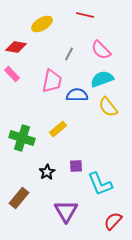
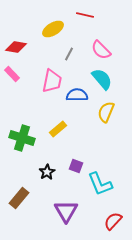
yellow ellipse: moved 11 px right, 5 px down
cyan semicircle: rotated 70 degrees clockwise
yellow semicircle: moved 2 px left, 5 px down; rotated 60 degrees clockwise
purple square: rotated 24 degrees clockwise
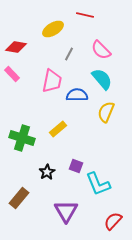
cyan L-shape: moved 2 px left
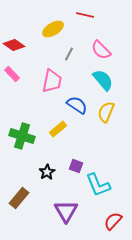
red diamond: moved 2 px left, 2 px up; rotated 25 degrees clockwise
cyan semicircle: moved 1 px right, 1 px down
blue semicircle: moved 10 px down; rotated 35 degrees clockwise
green cross: moved 2 px up
cyan L-shape: moved 1 px down
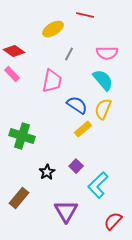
red diamond: moved 6 px down
pink semicircle: moved 6 px right, 3 px down; rotated 45 degrees counterclockwise
yellow semicircle: moved 3 px left, 3 px up
yellow rectangle: moved 25 px right
purple square: rotated 24 degrees clockwise
cyan L-shape: rotated 68 degrees clockwise
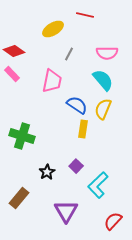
yellow rectangle: rotated 42 degrees counterclockwise
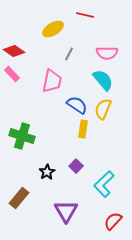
cyan L-shape: moved 6 px right, 1 px up
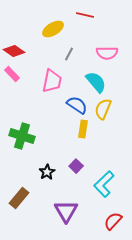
cyan semicircle: moved 7 px left, 2 px down
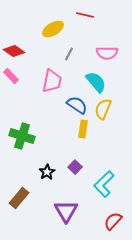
pink rectangle: moved 1 px left, 2 px down
purple square: moved 1 px left, 1 px down
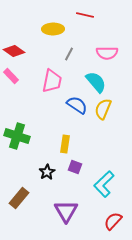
yellow ellipse: rotated 30 degrees clockwise
yellow rectangle: moved 18 px left, 15 px down
green cross: moved 5 px left
purple square: rotated 24 degrees counterclockwise
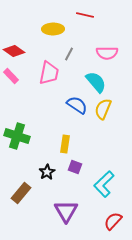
pink trapezoid: moved 3 px left, 8 px up
brown rectangle: moved 2 px right, 5 px up
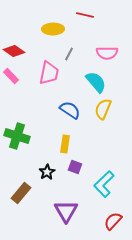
blue semicircle: moved 7 px left, 5 px down
